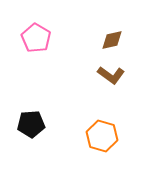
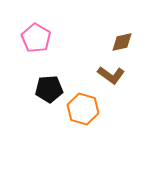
brown diamond: moved 10 px right, 2 px down
black pentagon: moved 18 px right, 35 px up
orange hexagon: moved 19 px left, 27 px up
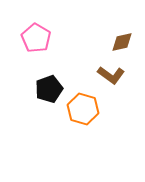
black pentagon: rotated 16 degrees counterclockwise
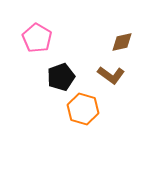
pink pentagon: moved 1 px right
black pentagon: moved 12 px right, 12 px up
